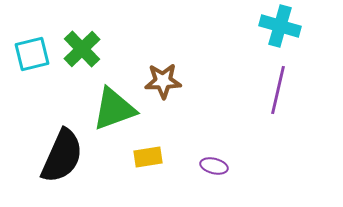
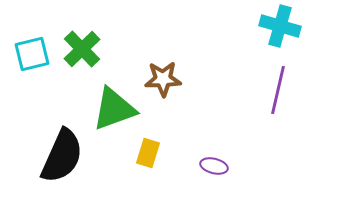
brown star: moved 2 px up
yellow rectangle: moved 4 px up; rotated 64 degrees counterclockwise
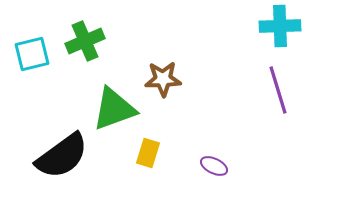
cyan cross: rotated 18 degrees counterclockwise
green cross: moved 3 px right, 8 px up; rotated 21 degrees clockwise
purple line: rotated 30 degrees counterclockwise
black semicircle: rotated 30 degrees clockwise
purple ellipse: rotated 12 degrees clockwise
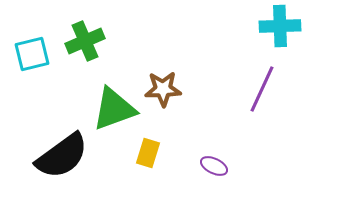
brown star: moved 10 px down
purple line: moved 16 px left, 1 px up; rotated 42 degrees clockwise
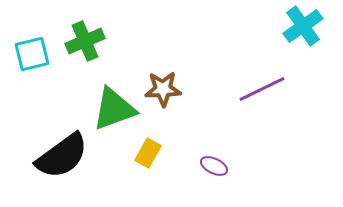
cyan cross: moved 23 px right; rotated 33 degrees counterclockwise
purple line: rotated 39 degrees clockwise
yellow rectangle: rotated 12 degrees clockwise
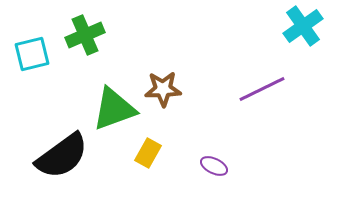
green cross: moved 6 px up
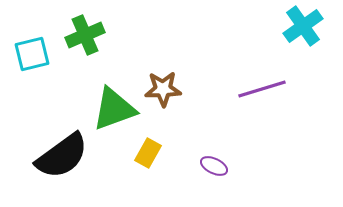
purple line: rotated 9 degrees clockwise
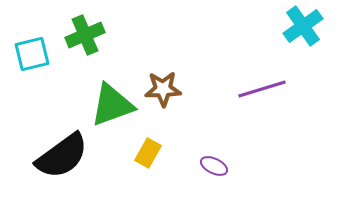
green triangle: moved 2 px left, 4 px up
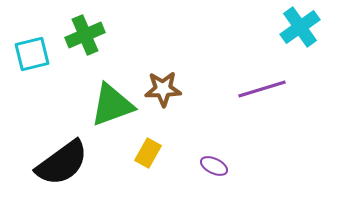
cyan cross: moved 3 px left, 1 px down
black semicircle: moved 7 px down
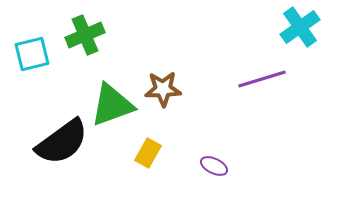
purple line: moved 10 px up
black semicircle: moved 21 px up
